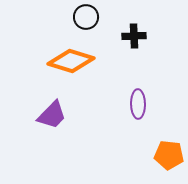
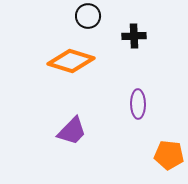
black circle: moved 2 px right, 1 px up
purple trapezoid: moved 20 px right, 16 px down
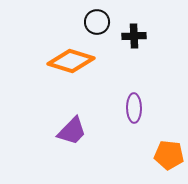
black circle: moved 9 px right, 6 px down
purple ellipse: moved 4 px left, 4 px down
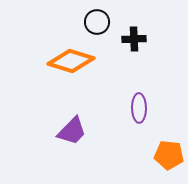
black cross: moved 3 px down
purple ellipse: moved 5 px right
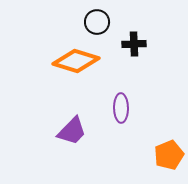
black cross: moved 5 px down
orange diamond: moved 5 px right
purple ellipse: moved 18 px left
orange pentagon: rotated 28 degrees counterclockwise
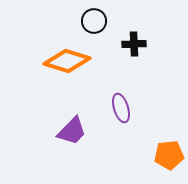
black circle: moved 3 px left, 1 px up
orange diamond: moved 9 px left
purple ellipse: rotated 16 degrees counterclockwise
orange pentagon: rotated 16 degrees clockwise
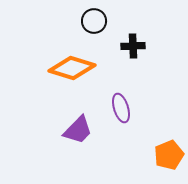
black cross: moved 1 px left, 2 px down
orange diamond: moved 5 px right, 7 px down
purple trapezoid: moved 6 px right, 1 px up
orange pentagon: rotated 16 degrees counterclockwise
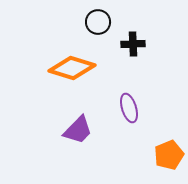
black circle: moved 4 px right, 1 px down
black cross: moved 2 px up
purple ellipse: moved 8 px right
